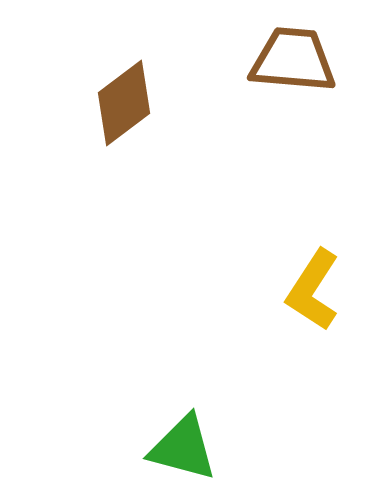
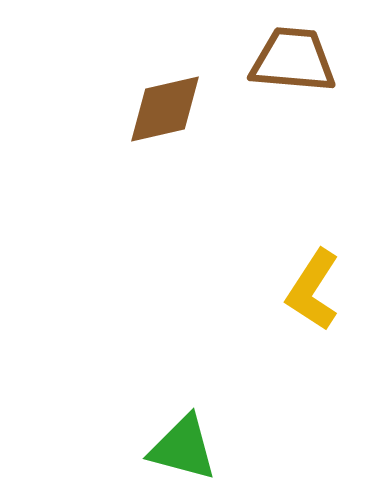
brown diamond: moved 41 px right, 6 px down; rotated 24 degrees clockwise
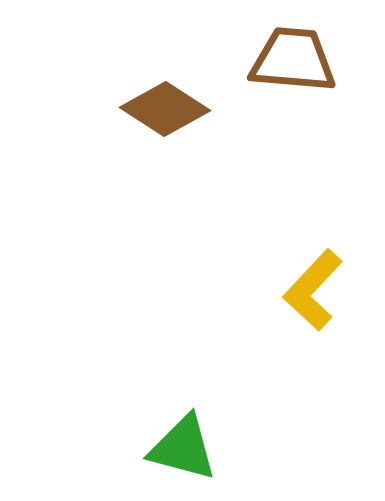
brown diamond: rotated 46 degrees clockwise
yellow L-shape: rotated 10 degrees clockwise
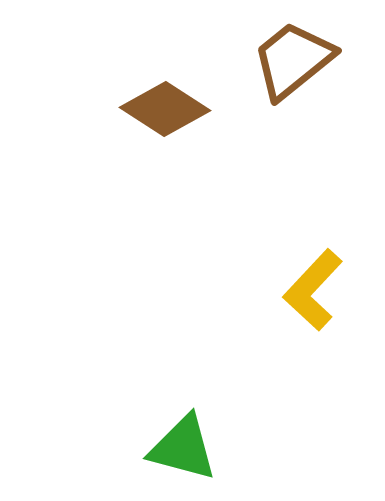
brown trapezoid: rotated 44 degrees counterclockwise
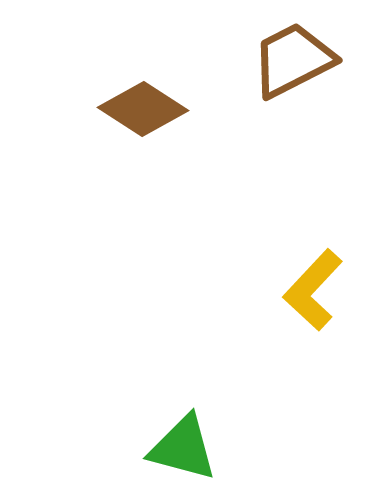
brown trapezoid: rotated 12 degrees clockwise
brown diamond: moved 22 px left
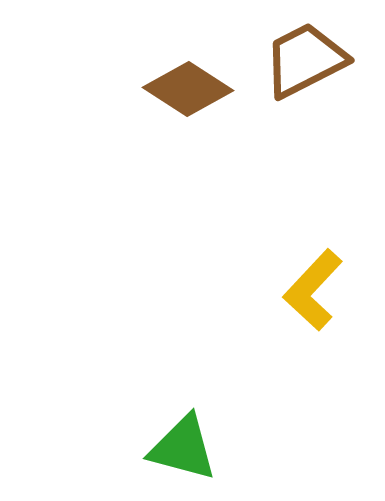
brown trapezoid: moved 12 px right
brown diamond: moved 45 px right, 20 px up
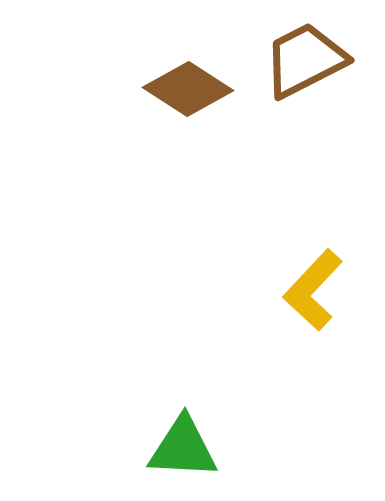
green triangle: rotated 12 degrees counterclockwise
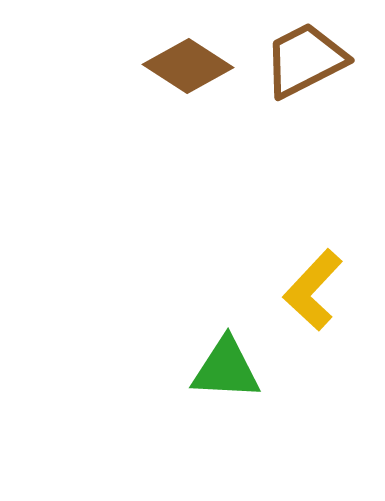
brown diamond: moved 23 px up
green triangle: moved 43 px right, 79 px up
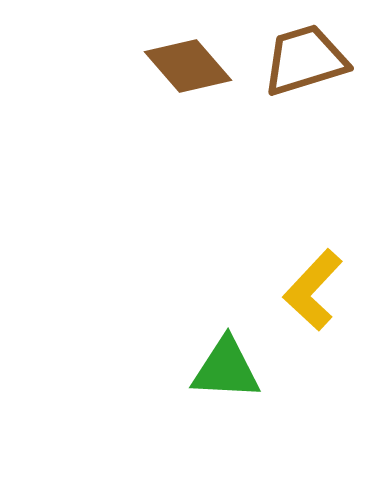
brown trapezoid: rotated 10 degrees clockwise
brown diamond: rotated 16 degrees clockwise
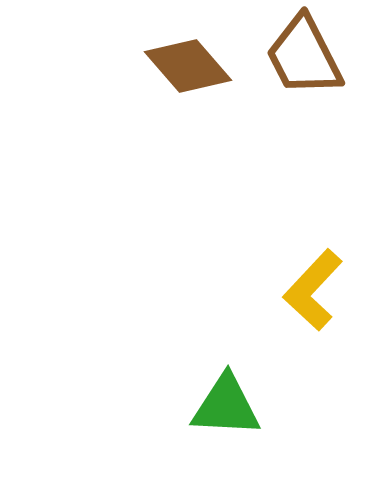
brown trapezoid: moved 1 px left, 4 px up; rotated 100 degrees counterclockwise
green triangle: moved 37 px down
